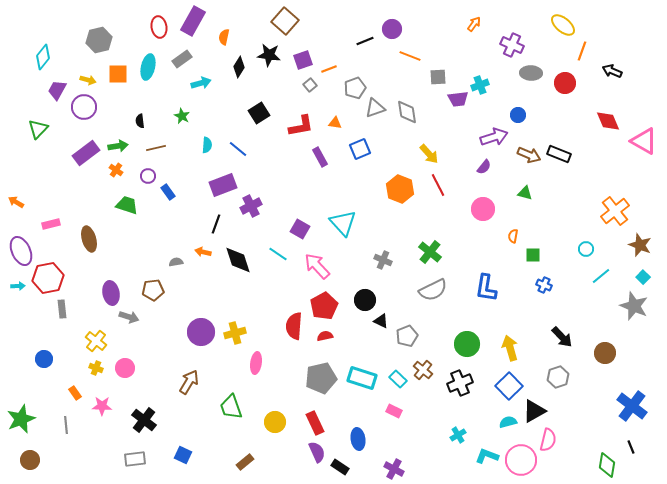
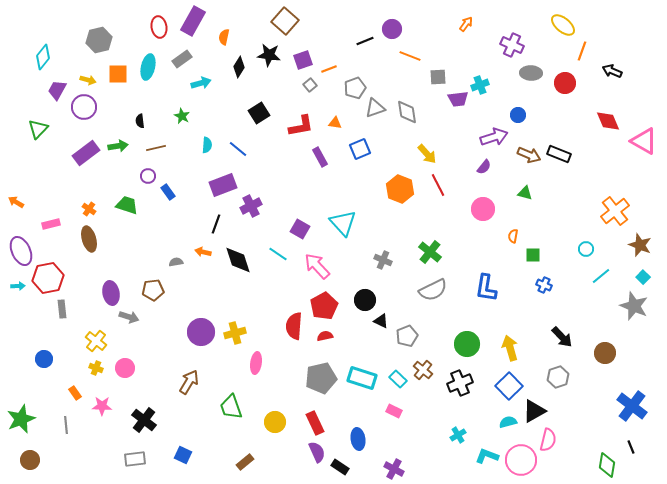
orange arrow at (474, 24): moved 8 px left
yellow arrow at (429, 154): moved 2 px left
orange cross at (116, 170): moved 27 px left, 39 px down
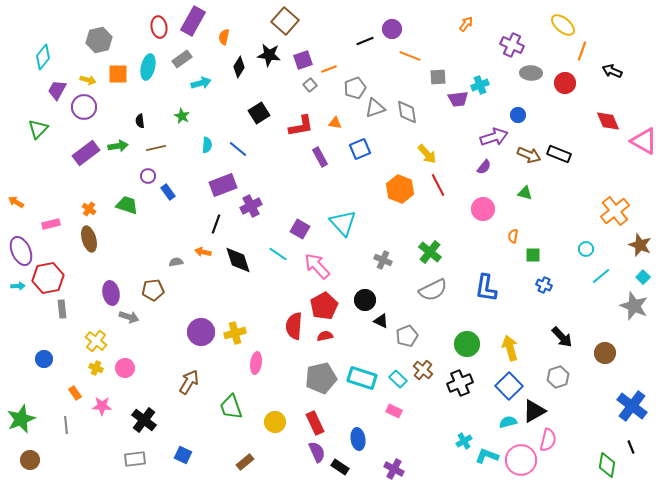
cyan cross at (458, 435): moved 6 px right, 6 px down
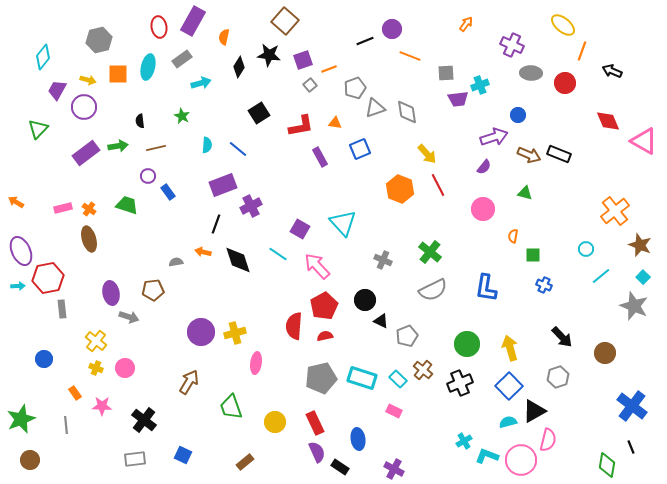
gray square at (438, 77): moved 8 px right, 4 px up
pink rectangle at (51, 224): moved 12 px right, 16 px up
